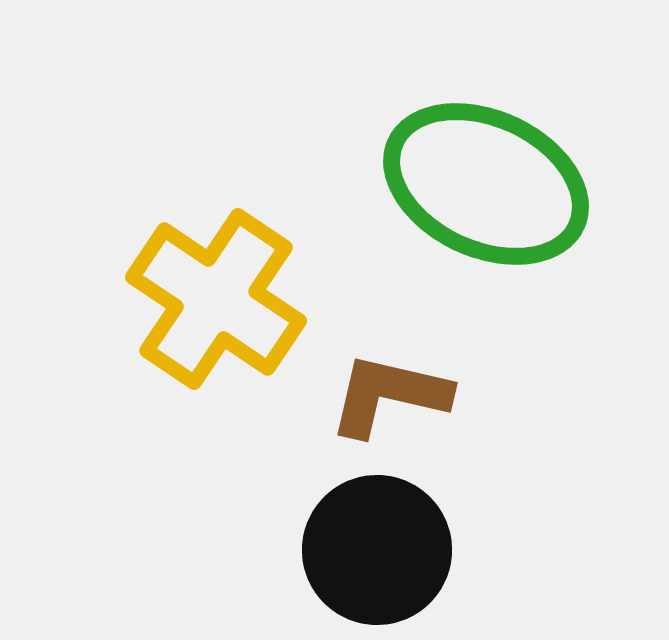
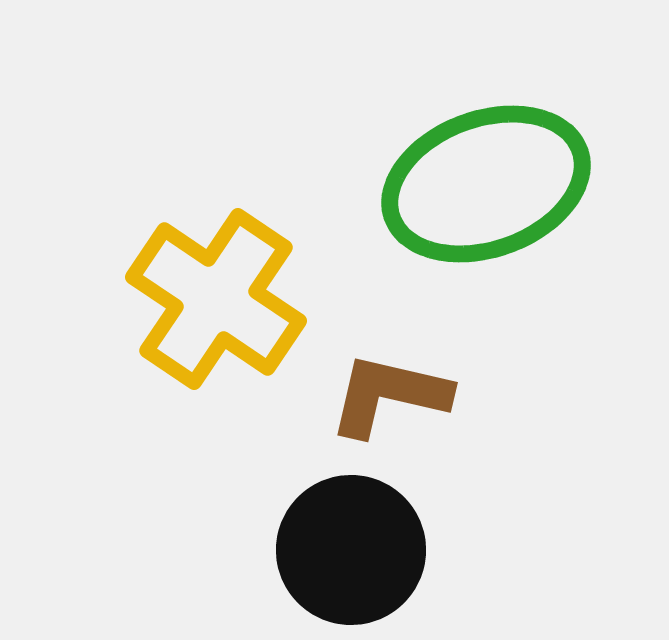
green ellipse: rotated 45 degrees counterclockwise
black circle: moved 26 px left
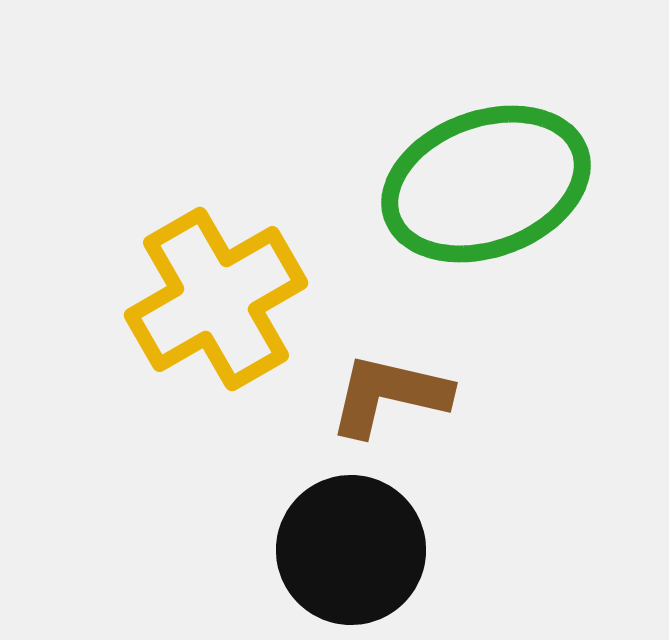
yellow cross: rotated 26 degrees clockwise
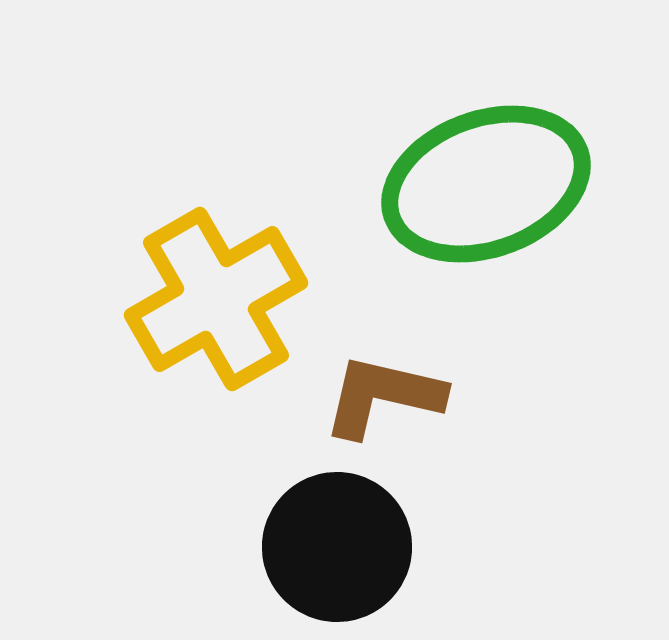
brown L-shape: moved 6 px left, 1 px down
black circle: moved 14 px left, 3 px up
